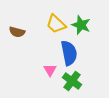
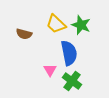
brown semicircle: moved 7 px right, 2 px down
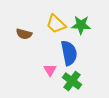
green star: rotated 18 degrees counterclockwise
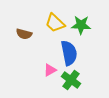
yellow trapezoid: moved 1 px left, 1 px up
pink triangle: rotated 32 degrees clockwise
green cross: moved 1 px left, 1 px up
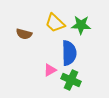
blue semicircle: rotated 10 degrees clockwise
green cross: rotated 12 degrees counterclockwise
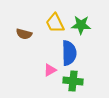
yellow trapezoid: rotated 20 degrees clockwise
green cross: moved 2 px right, 1 px down; rotated 18 degrees counterclockwise
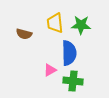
yellow trapezoid: rotated 20 degrees clockwise
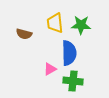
pink triangle: moved 1 px up
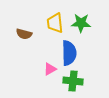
green star: moved 2 px up
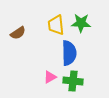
yellow trapezoid: moved 1 px right, 2 px down
brown semicircle: moved 6 px left, 1 px up; rotated 49 degrees counterclockwise
pink triangle: moved 8 px down
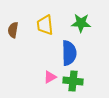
yellow trapezoid: moved 11 px left
brown semicircle: moved 5 px left, 3 px up; rotated 133 degrees clockwise
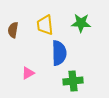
blue semicircle: moved 10 px left
pink triangle: moved 22 px left, 4 px up
green cross: rotated 12 degrees counterclockwise
